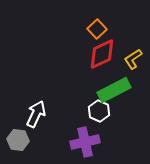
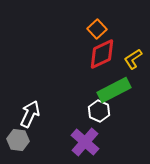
white arrow: moved 6 px left
purple cross: rotated 36 degrees counterclockwise
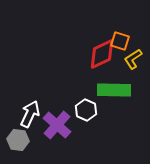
orange square: moved 23 px right, 12 px down; rotated 30 degrees counterclockwise
green rectangle: rotated 28 degrees clockwise
white hexagon: moved 13 px left, 1 px up
purple cross: moved 28 px left, 17 px up
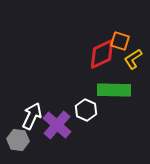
white arrow: moved 2 px right, 2 px down
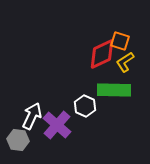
yellow L-shape: moved 8 px left, 3 px down
white hexagon: moved 1 px left, 4 px up
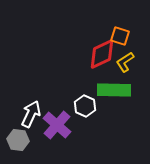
orange square: moved 5 px up
white arrow: moved 1 px left, 2 px up
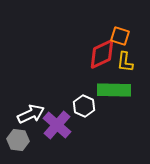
yellow L-shape: rotated 50 degrees counterclockwise
white hexagon: moved 1 px left
white arrow: rotated 40 degrees clockwise
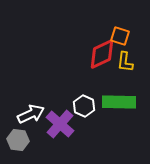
green rectangle: moved 5 px right, 12 px down
purple cross: moved 3 px right, 1 px up
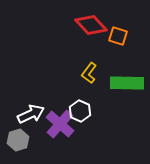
orange square: moved 2 px left
red diamond: moved 11 px left, 29 px up; rotated 72 degrees clockwise
yellow L-shape: moved 36 px left, 11 px down; rotated 30 degrees clockwise
green rectangle: moved 8 px right, 19 px up
white hexagon: moved 4 px left, 5 px down
gray hexagon: rotated 25 degrees counterclockwise
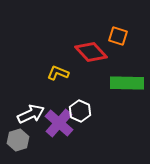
red diamond: moved 27 px down
yellow L-shape: moved 31 px left; rotated 75 degrees clockwise
purple cross: moved 1 px left, 1 px up
